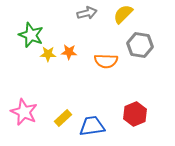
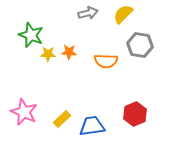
gray arrow: moved 1 px right
yellow rectangle: moved 1 px left, 1 px down
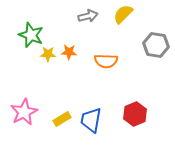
gray arrow: moved 3 px down
gray hexagon: moved 16 px right
pink star: rotated 20 degrees clockwise
yellow rectangle: rotated 12 degrees clockwise
blue trapezoid: moved 1 px left, 6 px up; rotated 72 degrees counterclockwise
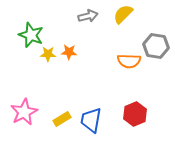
gray hexagon: moved 1 px down
orange semicircle: moved 23 px right
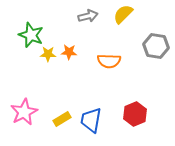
orange semicircle: moved 20 px left
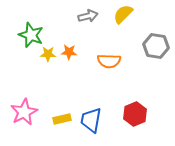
yellow rectangle: rotated 18 degrees clockwise
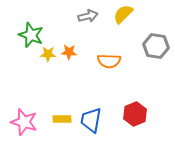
pink star: moved 10 px down; rotated 28 degrees counterclockwise
yellow rectangle: rotated 12 degrees clockwise
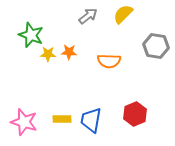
gray arrow: rotated 24 degrees counterclockwise
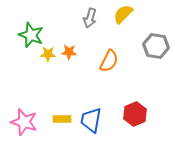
gray arrow: moved 2 px right, 2 px down; rotated 144 degrees clockwise
orange semicircle: rotated 65 degrees counterclockwise
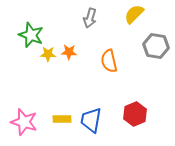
yellow semicircle: moved 11 px right
orange semicircle: rotated 140 degrees clockwise
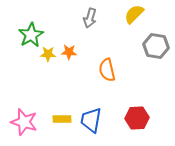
green star: rotated 20 degrees clockwise
orange semicircle: moved 2 px left, 9 px down
red hexagon: moved 2 px right, 4 px down; rotated 20 degrees clockwise
